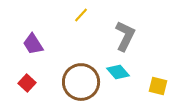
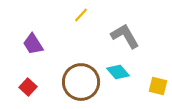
gray L-shape: rotated 56 degrees counterclockwise
red square: moved 1 px right, 4 px down
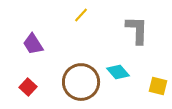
gray L-shape: moved 12 px right, 6 px up; rotated 32 degrees clockwise
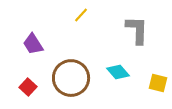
brown circle: moved 10 px left, 4 px up
yellow square: moved 3 px up
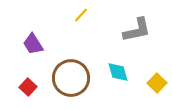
gray L-shape: rotated 76 degrees clockwise
cyan diamond: rotated 25 degrees clockwise
yellow square: moved 1 px left; rotated 30 degrees clockwise
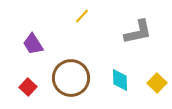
yellow line: moved 1 px right, 1 px down
gray L-shape: moved 1 px right, 2 px down
cyan diamond: moved 2 px right, 8 px down; rotated 15 degrees clockwise
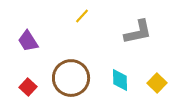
purple trapezoid: moved 5 px left, 3 px up
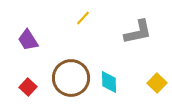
yellow line: moved 1 px right, 2 px down
purple trapezoid: moved 1 px up
cyan diamond: moved 11 px left, 2 px down
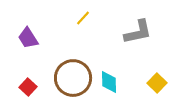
purple trapezoid: moved 2 px up
brown circle: moved 2 px right
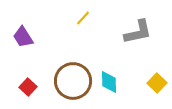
purple trapezoid: moved 5 px left, 1 px up
brown circle: moved 3 px down
